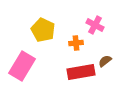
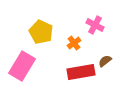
yellow pentagon: moved 2 px left, 2 px down
orange cross: moved 2 px left; rotated 32 degrees counterclockwise
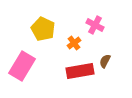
yellow pentagon: moved 2 px right, 3 px up
brown semicircle: rotated 24 degrees counterclockwise
red rectangle: moved 1 px left, 1 px up
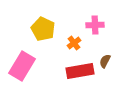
pink cross: rotated 30 degrees counterclockwise
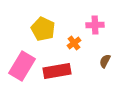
red rectangle: moved 23 px left
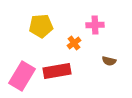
yellow pentagon: moved 2 px left, 3 px up; rotated 30 degrees counterclockwise
brown semicircle: moved 4 px right; rotated 104 degrees counterclockwise
pink rectangle: moved 10 px down
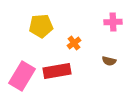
pink cross: moved 18 px right, 3 px up
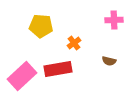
pink cross: moved 1 px right, 2 px up
yellow pentagon: rotated 10 degrees clockwise
red rectangle: moved 1 px right, 2 px up
pink rectangle: rotated 16 degrees clockwise
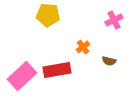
pink cross: rotated 24 degrees counterclockwise
yellow pentagon: moved 7 px right, 11 px up
orange cross: moved 9 px right, 4 px down
red rectangle: moved 1 px left, 1 px down
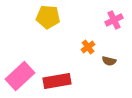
yellow pentagon: moved 2 px down
orange cross: moved 5 px right
red rectangle: moved 11 px down
pink rectangle: moved 2 px left
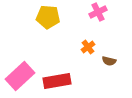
pink cross: moved 16 px left, 8 px up
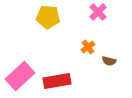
pink cross: rotated 18 degrees counterclockwise
